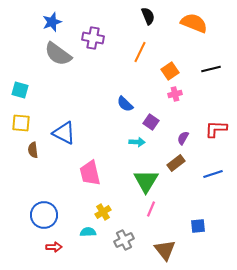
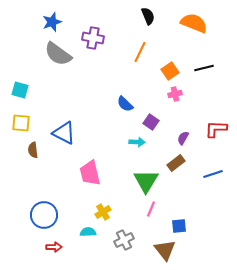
black line: moved 7 px left, 1 px up
blue square: moved 19 px left
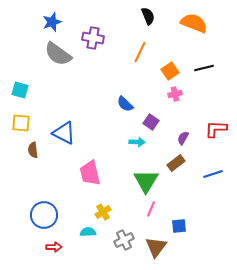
brown triangle: moved 9 px left, 3 px up; rotated 15 degrees clockwise
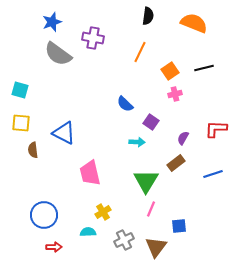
black semicircle: rotated 30 degrees clockwise
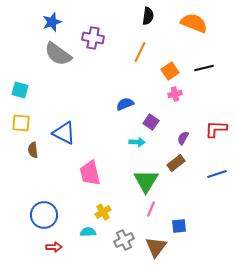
blue semicircle: rotated 114 degrees clockwise
blue line: moved 4 px right
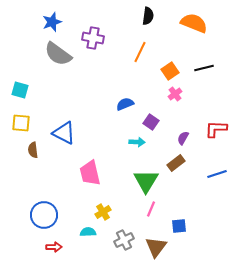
pink cross: rotated 24 degrees counterclockwise
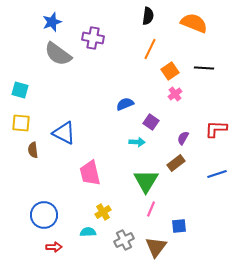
orange line: moved 10 px right, 3 px up
black line: rotated 18 degrees clockwise
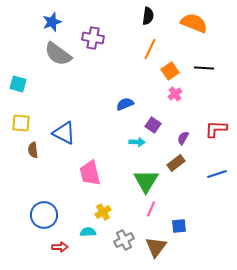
cyan square: moved 2 px left, 6 px up
purple square: moved 2 px right, 3 px down
red arrow: moved 6 px right
